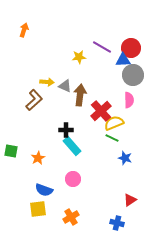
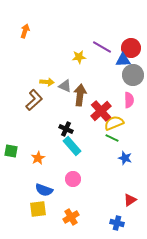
orange arrow: moved 1 px right, 1 px down
black cross: moved 1 px up; rotated 24 degrees clockwise
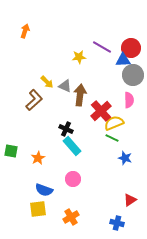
yellow arrow: rotated 40 degrees clockwise
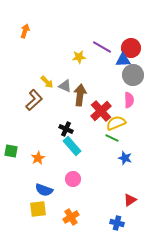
yellow semicircle: moved 2 px right
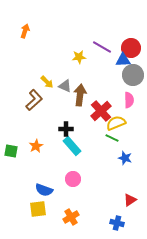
black cross: rotated 24 degrees counterclockwise
orange star: moved 2 px left, 12 px up
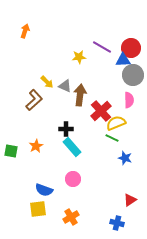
cyan rectangle: moved 1 px down
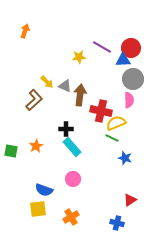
gray circle: moved 4 px down
red cross: rotated 35 degrees counterclockwise
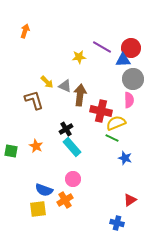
brown L-shape: rotated 65 degrees counterclockwise
black cross: rotated 32 degrees counterclockwise
orange star: rotated 16 degrees counterclockwise
orange cross: moved 6 px left, 17 px up
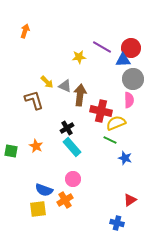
black cross: moved 1 px right, 1 px up
green line: moved 2 px left, 2 px down
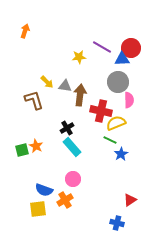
blue triangle: moved 1 px left, 1 px up
gray circle: moved 15 px left, 3 px down
gray triangle: rotated 16 degrees counterclockwise
green square: moved 11 px right, 1 px up; rotated 24 degrees counterclockwise
blue star: moved 4 px left, 4 px up; rotated 24 degrees clockwise
